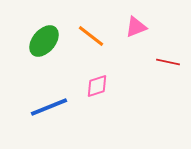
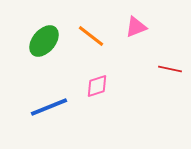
red line: moved 2 px right, 7 px down
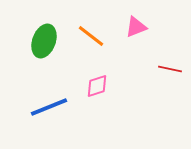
green ellipse: rotated 20 degrees counterclockwise
